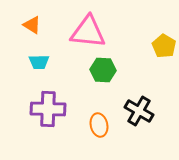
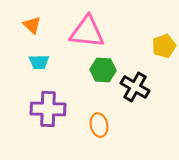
orange triangle: rotated 12 degrees clockwise
pink triangle: moved 1 px left
yellow pentagon: rotated 20 degrees clockwise
black cross: moved 4 px left, 24 px up
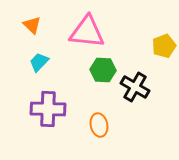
cyan trapezoid: rotated 135 degrees clockwise
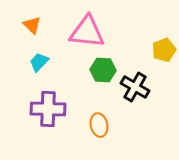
yellow pentagon: moved 4 px down
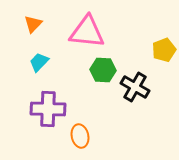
orange triangle: moved 1 px right, 1 px up; rotated 30 degrees clockwise
orange ellipse: moved 19 px left, 11 px down
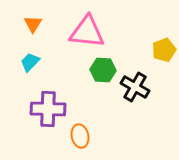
orange triangle: rotated 12 degrees counterclockwise
cyan trapezoid: moved 9 px left
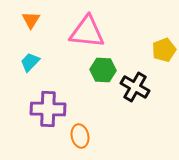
orange triangle: moved 2 px left, 4 px up
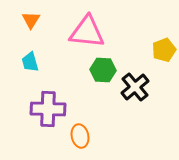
cyan trapezoid: rotated 60 degrees counterclockwise
black cross: rotated 20 degrees clockwise
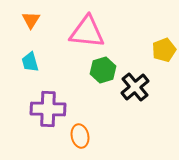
green hexagon: rotated 20 degrees counterclockwise
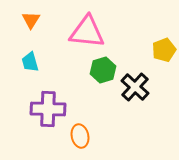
black cross: rotated 8 degrees counterclockwise
